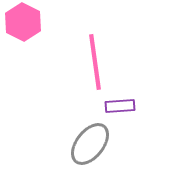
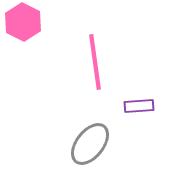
purple rectangle: moved 19 px right
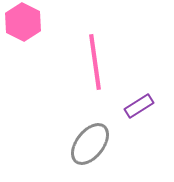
purple rectangle: rotated 28 degrees counterclockwise
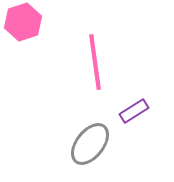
pink hexagon: rotated 15 degrees clockwise
purple rectangle: moved 5 px left, 5 px down
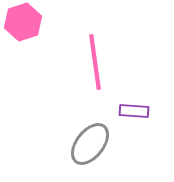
purple rectangle: rotated 36 degrees clockwise
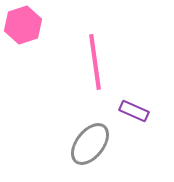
pink hexagon: moved 3 px down
purple rectangle: rotated 20 degrees clockwise
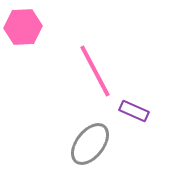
pink hexagon: moved 2 px down; rotated 15 degrees clockwise
pink line: moved 9 px down; rotated 20 degrees counterclockwise
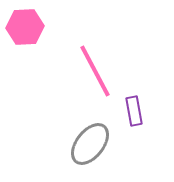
pink hexagon: moved 2 px right
purple rectangle: rotated 56 degrees clockwise
